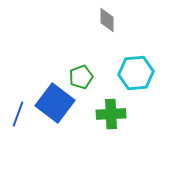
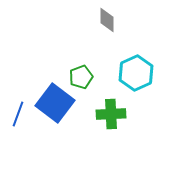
cyan hexagon: rotated 20 degrees counterclockwise
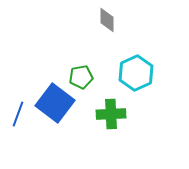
green pentagon: rotated 10 degrees clockwise
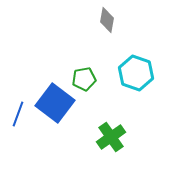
gray diamond: rotated 10 degrees clockwise
cyan hexagon: rotated 16 degrees counterclockwise
green pentagon: moved 3 px right, 2 px down
green cross: moved 23 px down; rotated 32 degrees counterclockwise
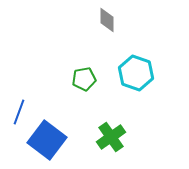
gray diamond: rotated 10 degrees counterclockwise
blue square: moved 8 px left, 37 px down
blue line: moved 1 px right, 2 px up
